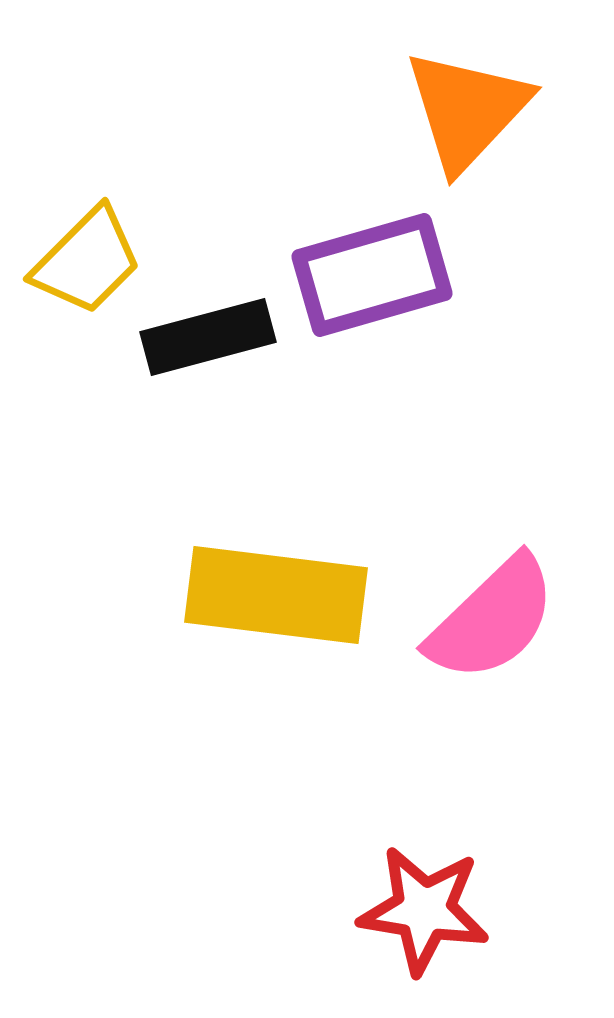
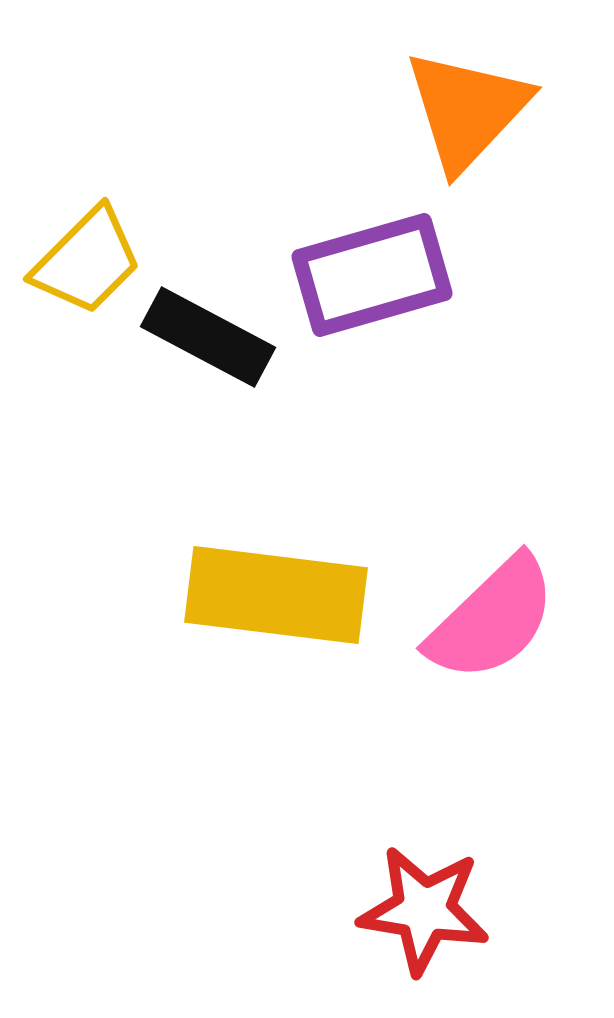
black rectangle: rotated 43 degrees clockwise
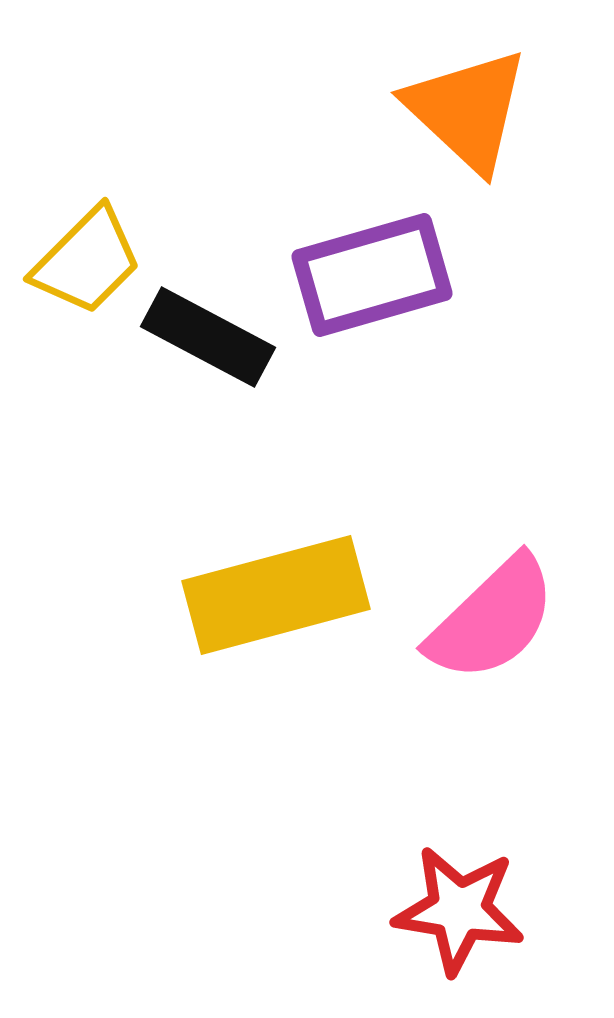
orange triangle: rotated 30 degrees counterclockwise
yellow rectangle: rotated 22 degrees counterclockwise
red star: moved 35 px right
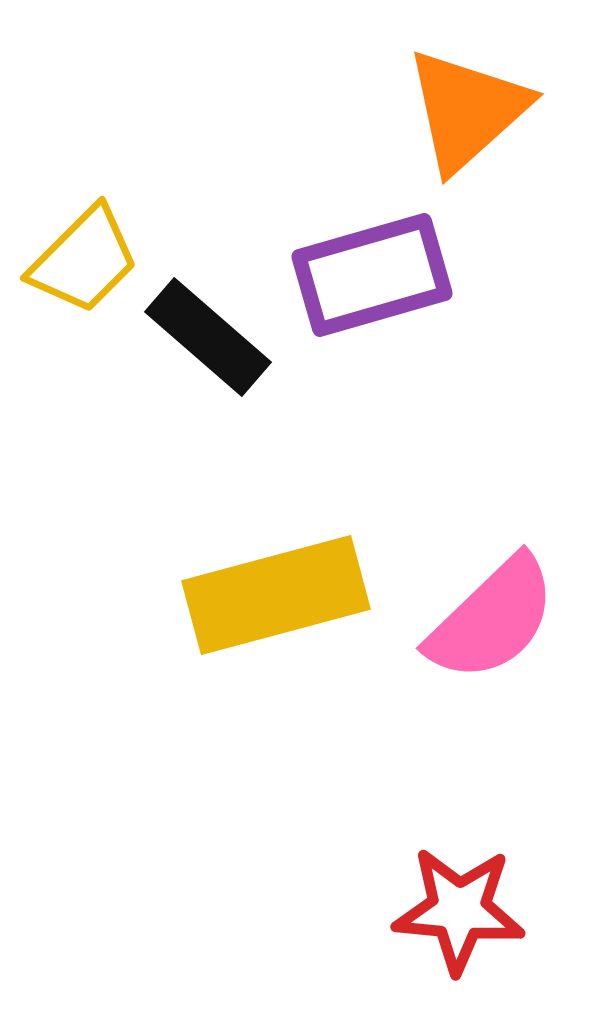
orange triangle: rotated 35 degrees clockwise
yellow trapezoid: moved 3 px left, 1 px up
black rectangle: rotated 13 degrees clockwise
red star: rotated 4 degrees counterclockwise
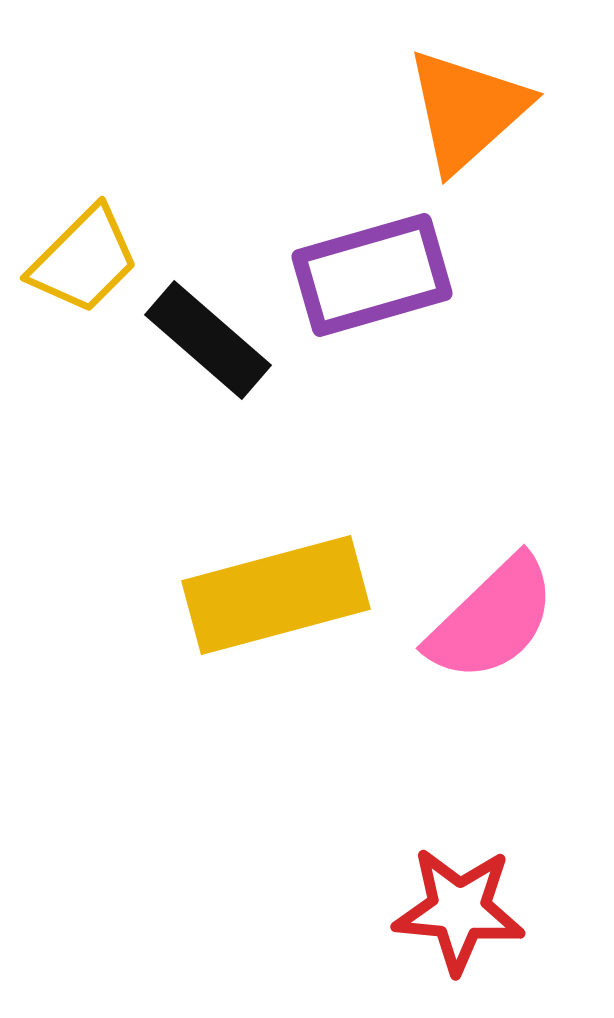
black rectangle: moved 3 px down
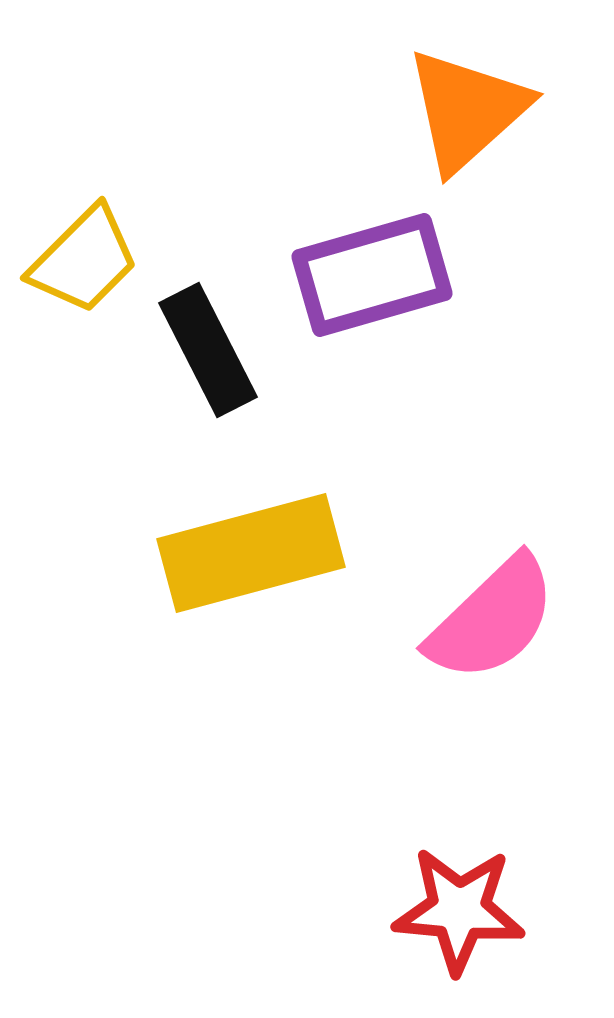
black rectangle: moved 10 px down; rotated 22 degrees clockwise
yellow rectangle: moved 25 px left, 42 px up
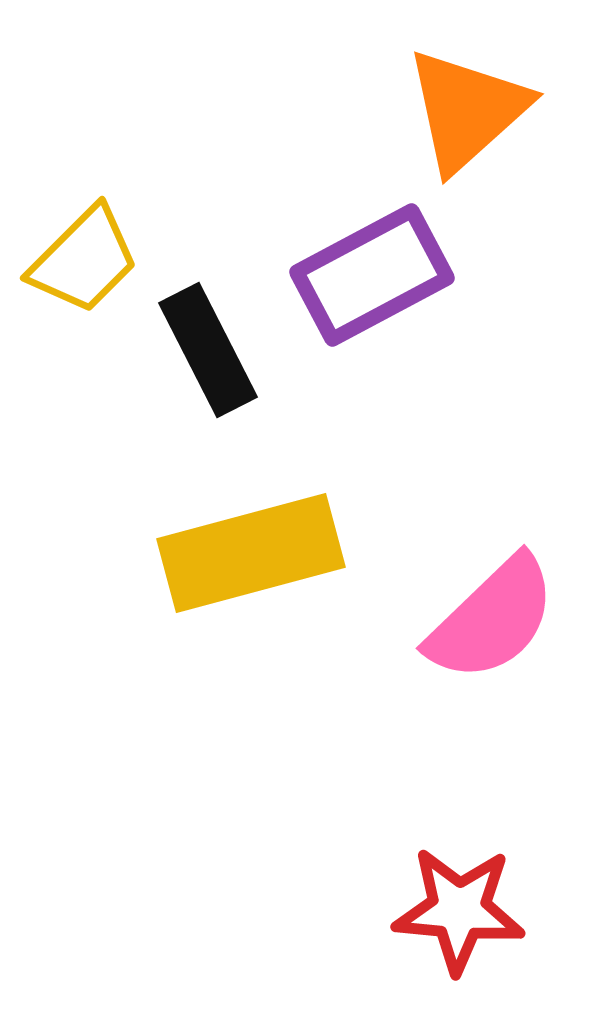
purple rectangle: rotated 12 degrees counterclockwise
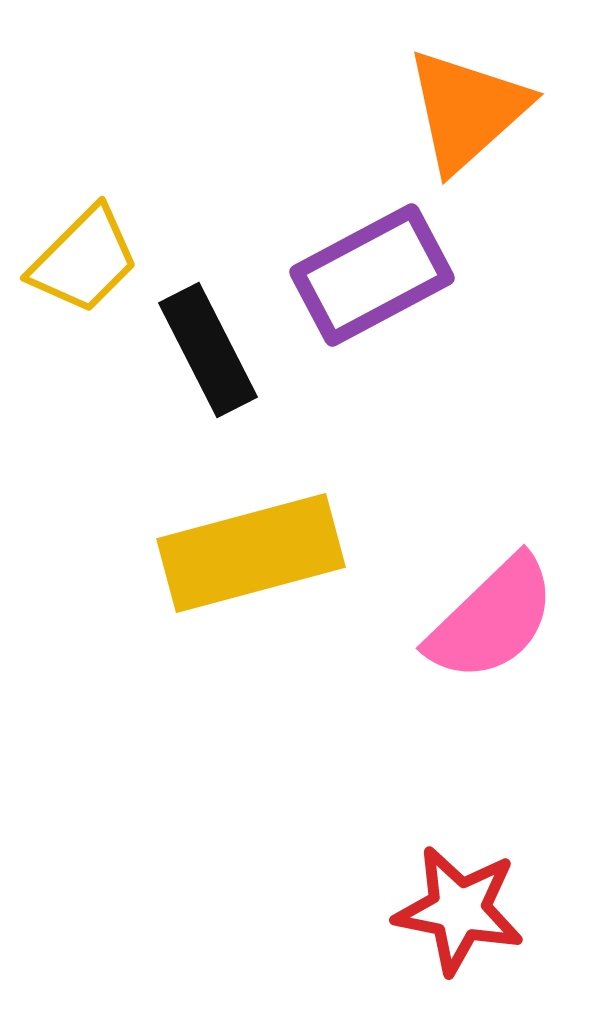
red star: rotated 6 degrees clockwise
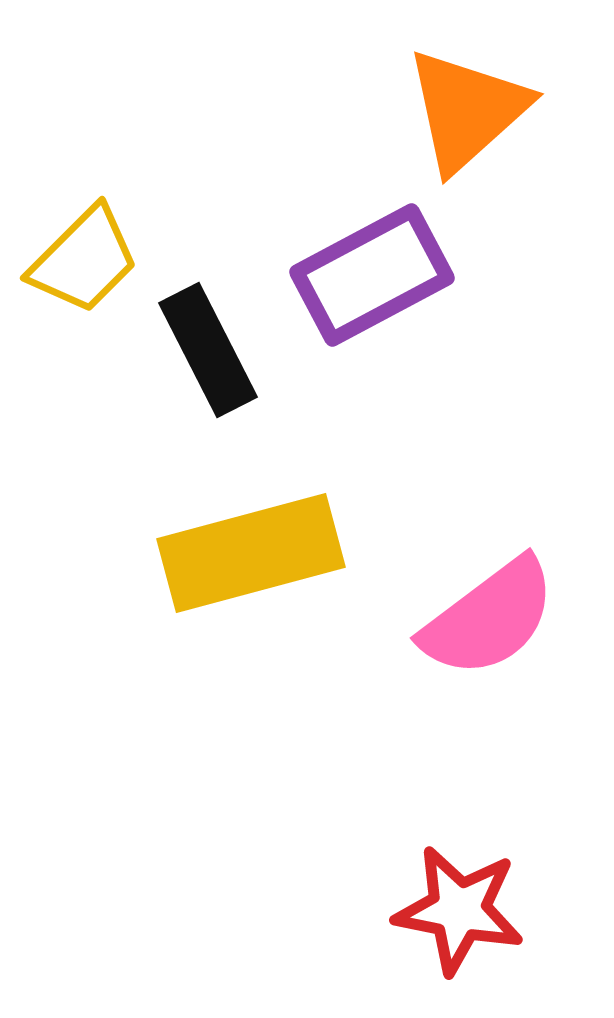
pink semicircle: moved 3 px left, 1 px up; rotated 7 degrees clockwise
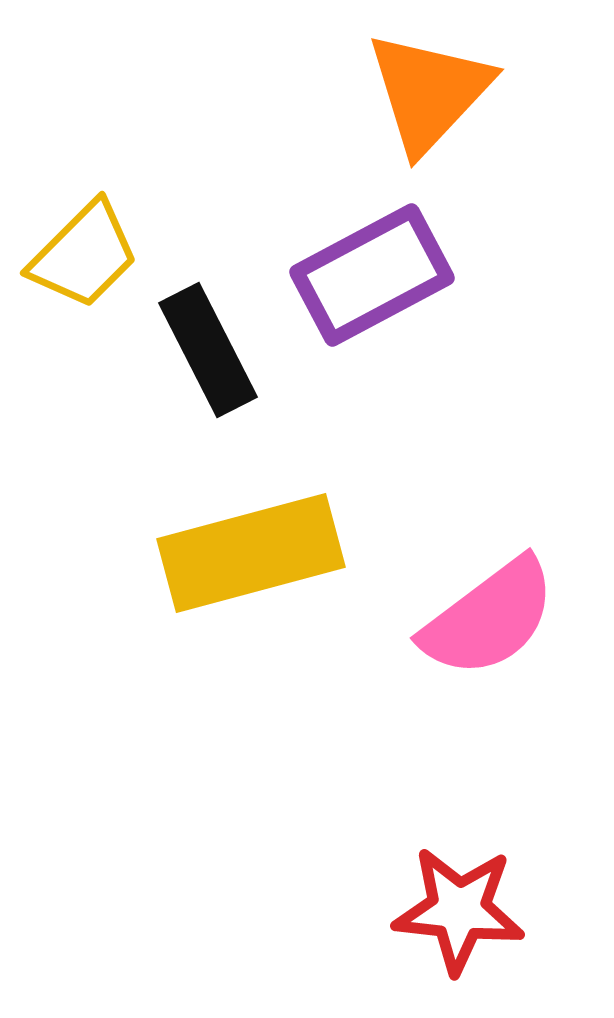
orange triangle: moved 38 px left, 18 px up; rotated 5 degrees counterclockwise
yellow trapezoid: moved 5 px up
red star: rotated 5 degrees counterclockwise
